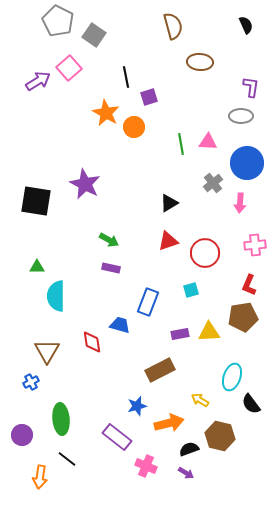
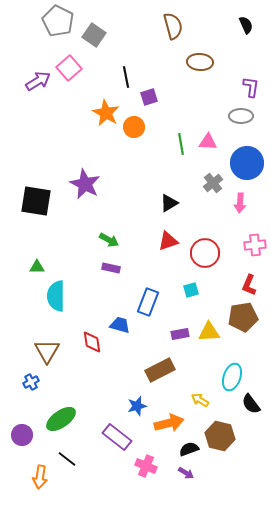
green ellipse at (61, 419): rotated 60 degrees clockwise
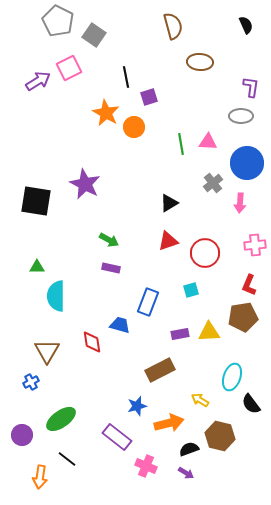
pink square at (69, 68): rotated 15 degrees clockwise
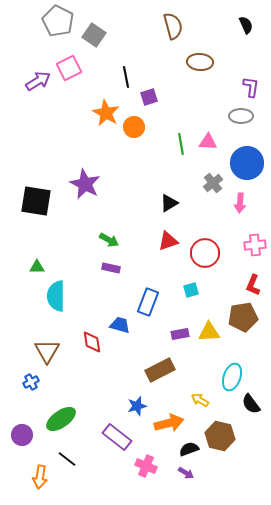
red L-shape at (249, 285): moved 4 px right
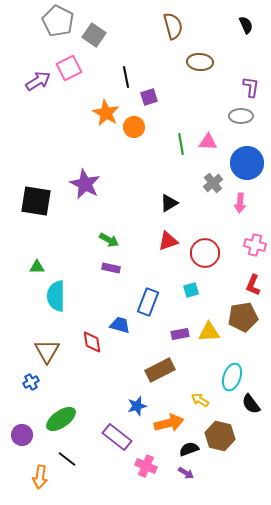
pink cross at (255, 245): rotated 20 degrees clockwise
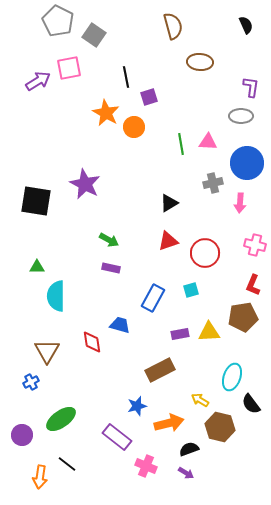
pink square at (69, 68): rotated 15 degrees clockwise
gray cross at (213, 183): rotated 24 degrees clockwise
blue rectangle at (148, 302): moved 5 px right, 4 px up; rotated 8 degrees clockwise
brown hexagon at (220, 436): moved 9 px up
black line at (67, 459): moved 5 px down
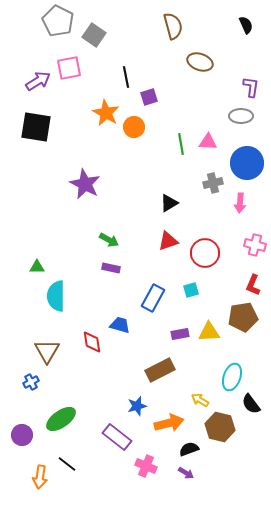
brown ellipse at (200, 62): rotated 15 degrees clockwise
black square at (36, 201): moved 74 px up
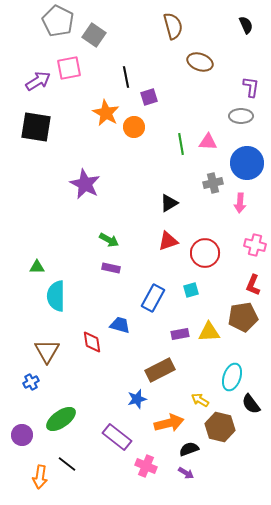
blue star at (137, 406): moved 7 px up
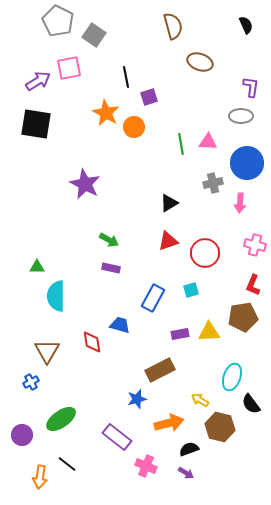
black square at (36, 127): moved 3 px up
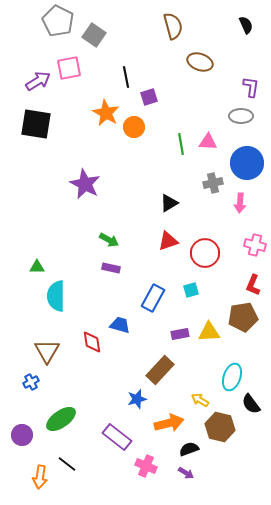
brown rectangle at (160, 370): rotated 20 degrees counterclockwise
